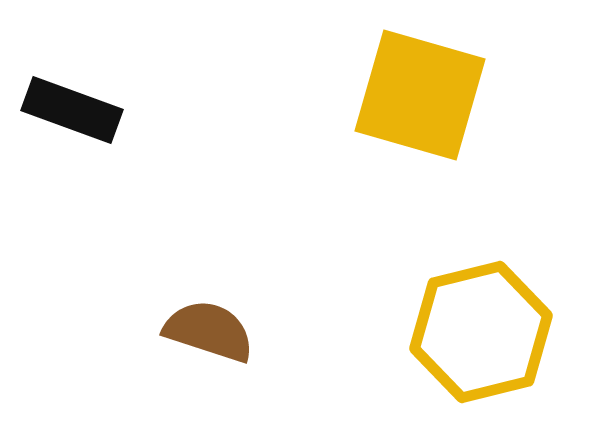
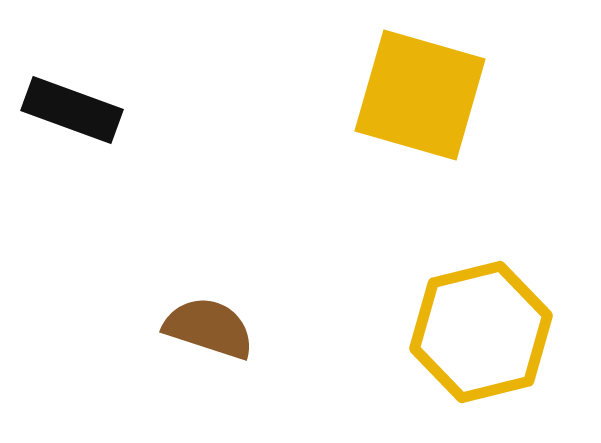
brown semicircle: moved 3 px up
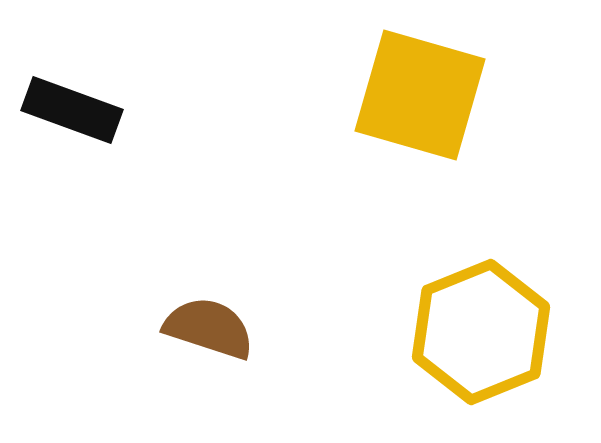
yellow hexagon: rotated 8 degrees counterclockwise
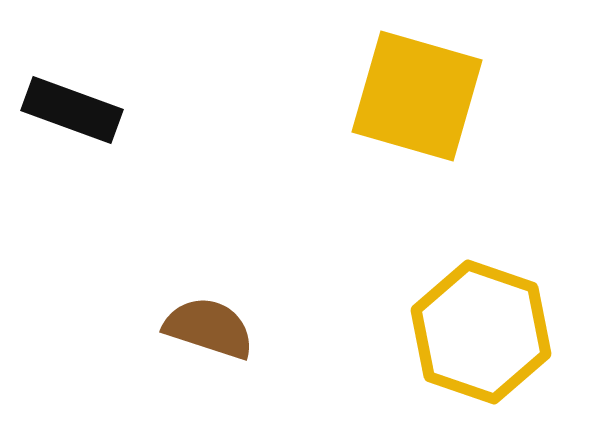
yellow square: moved 3 px left, 1 px down
yellow hexagon: rotated 19 degrees counterclockwise
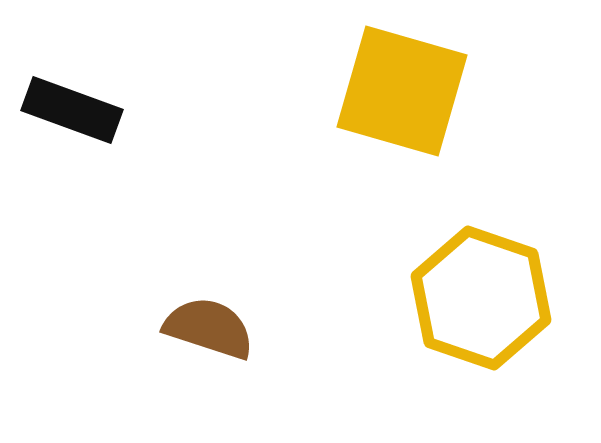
yellow square: moved 15 px left, 5 px up
yellow hexagon: moved 34 px up
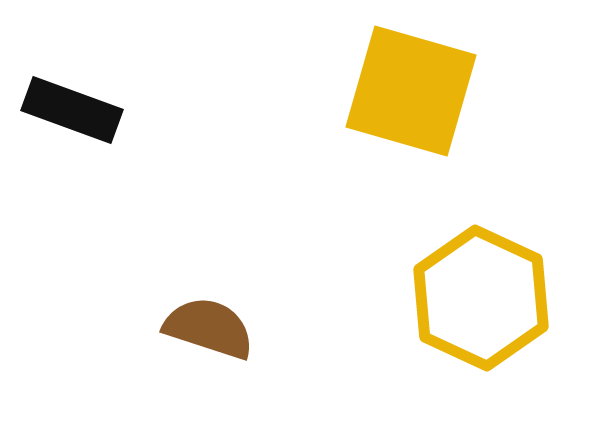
yellow square: moved 9 px right
yellow hexagon: rotated 6 degrees clockwise
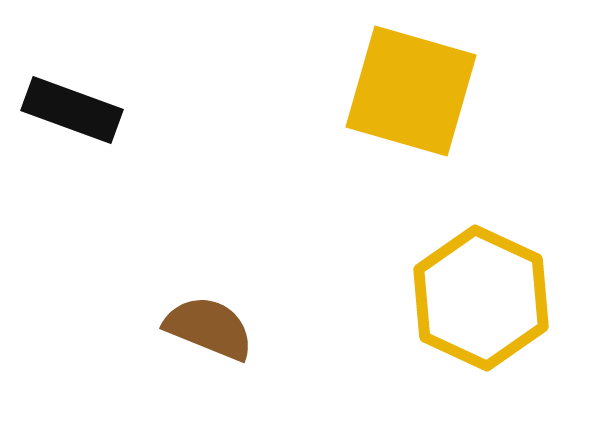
brown semicircle: rotated 4 degrees clockwise
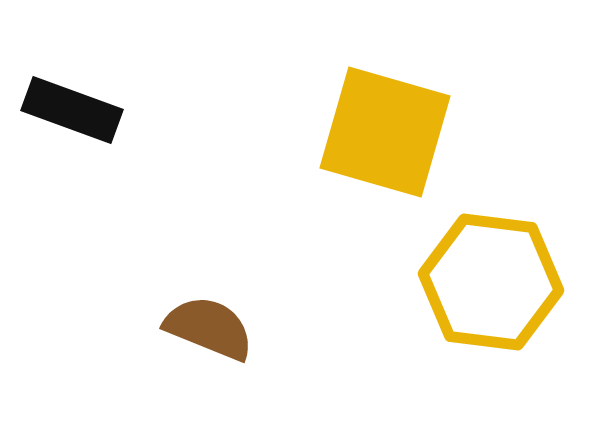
yellow square: moved 26 px left, 41 px down
yellow hexagon: moved 10 px right, 16 px up; rotated 18 degrees counterclockwise
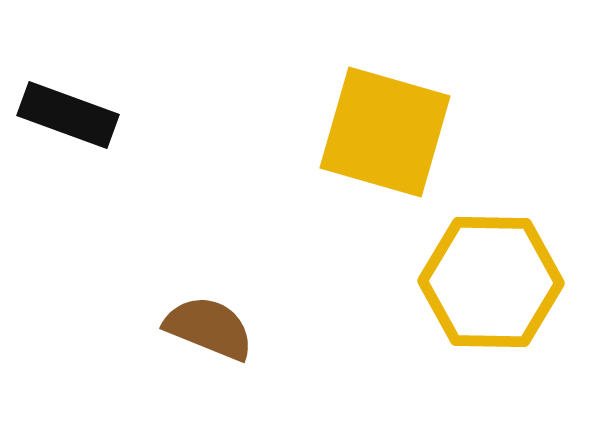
black rectangle: moved 4 px left, 5 px down
yellow hexagon: rotated 6 degrees counterclockwise
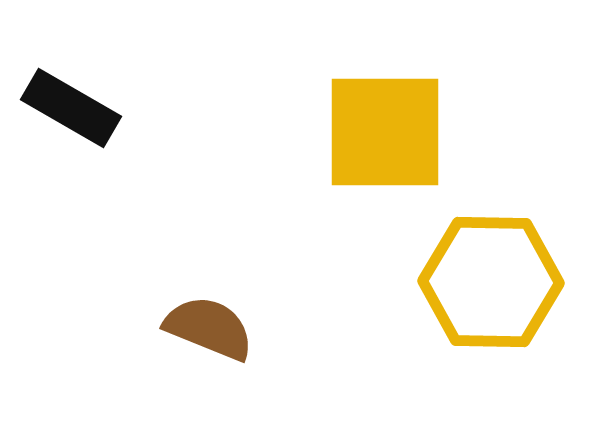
black rectangle: moved 3 px right, 7 px up; rotated 10 degrees clockwise
yellow square: rotated 16 degrees counterclockwise
